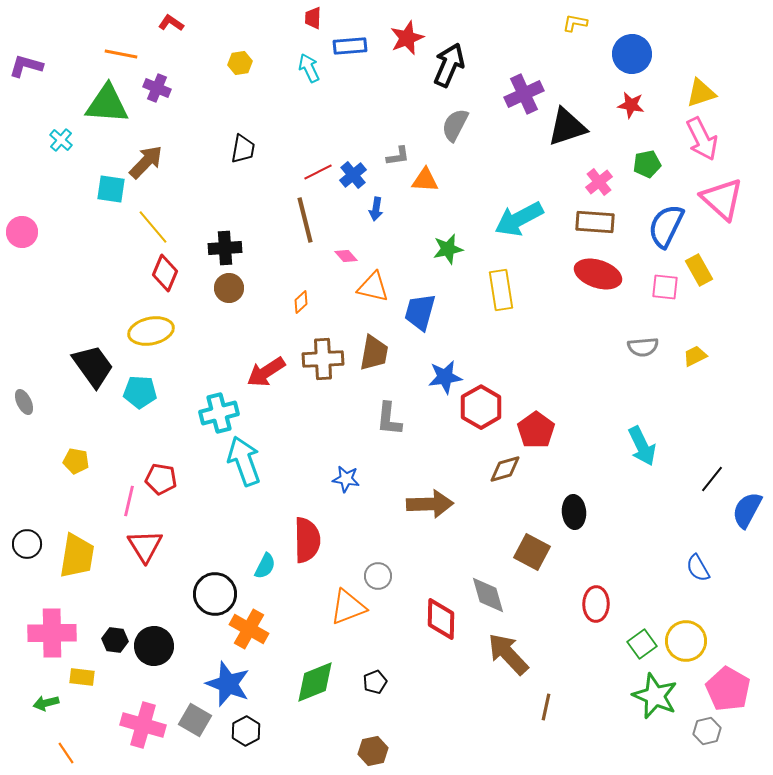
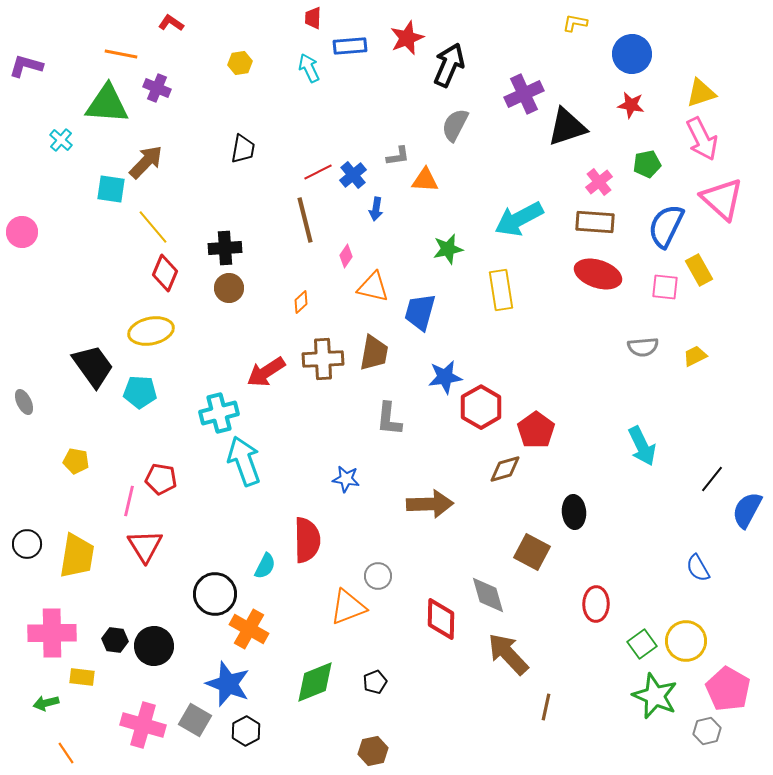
pink diamond at (346, 256): rotated 75 degrees clockwise
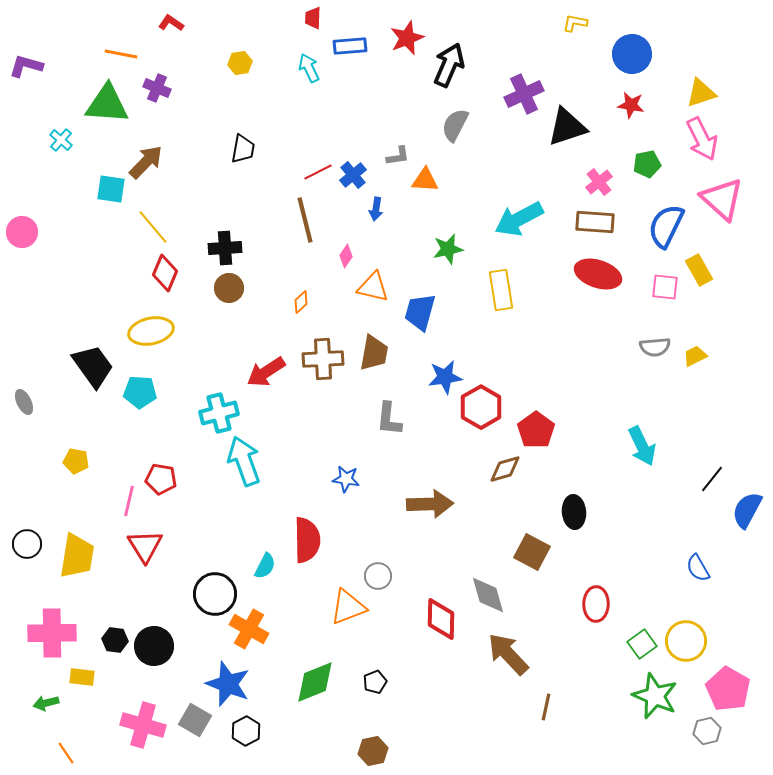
gray semicircle at (643, 347): moved 12 px right
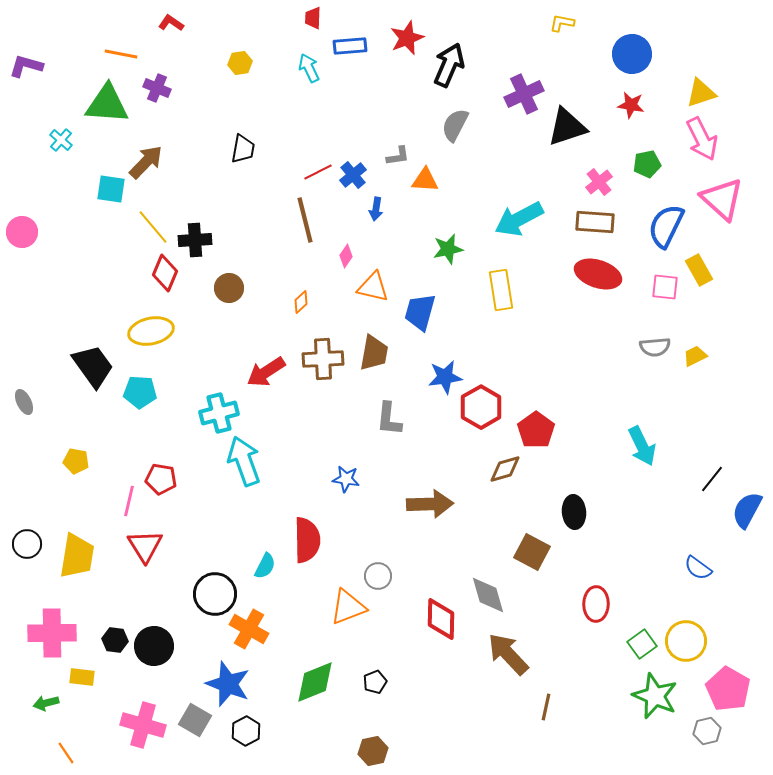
yellow L-shape at (575, 23): moved 13 px left
black cross at (225, 248): moved 30 px left, 8 px up
blue semicircle at (698, 568): rotated 24 degrees counterclockwise
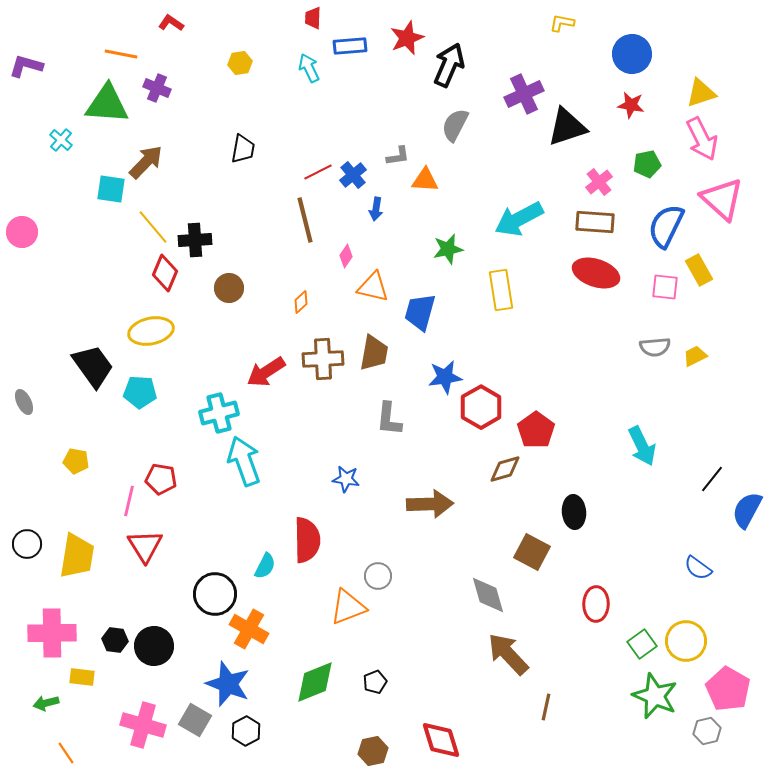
red ellipse at (598, 274): moved 2 px left, 1 px up
red diamond at (441, 619): moved 121 px down; rotated 18 degrees counterclockwise
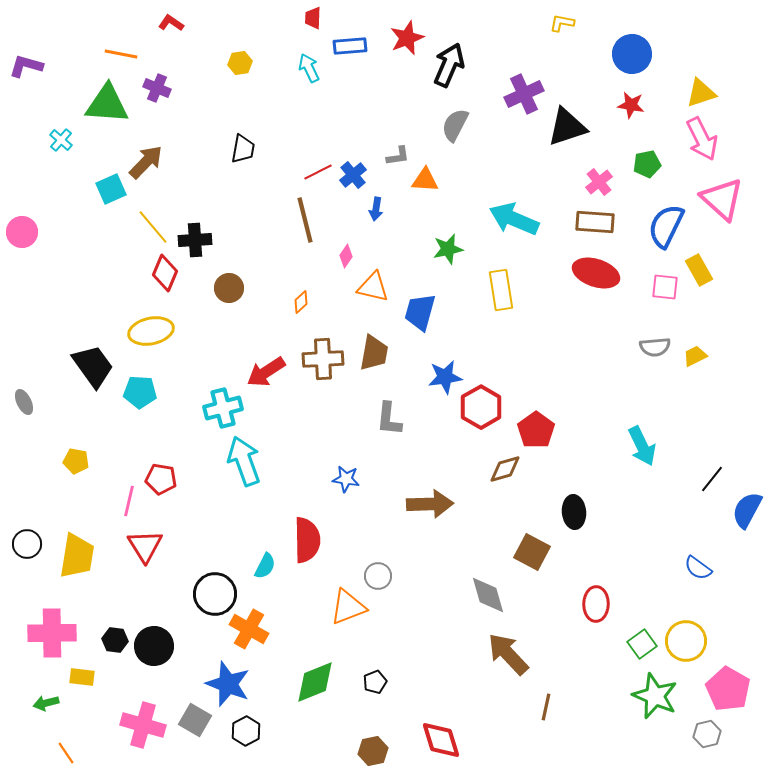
cyan square at (111, 189): rotated 32 degrees counterclockwise
cyan arrow at (519, 219): moved 5 px left; rotated 51 degrees clockwise
cyan cross at (219, 413): moved 4 px right, 5 px up
gray hexagon at (707, 731): moved 3 px down
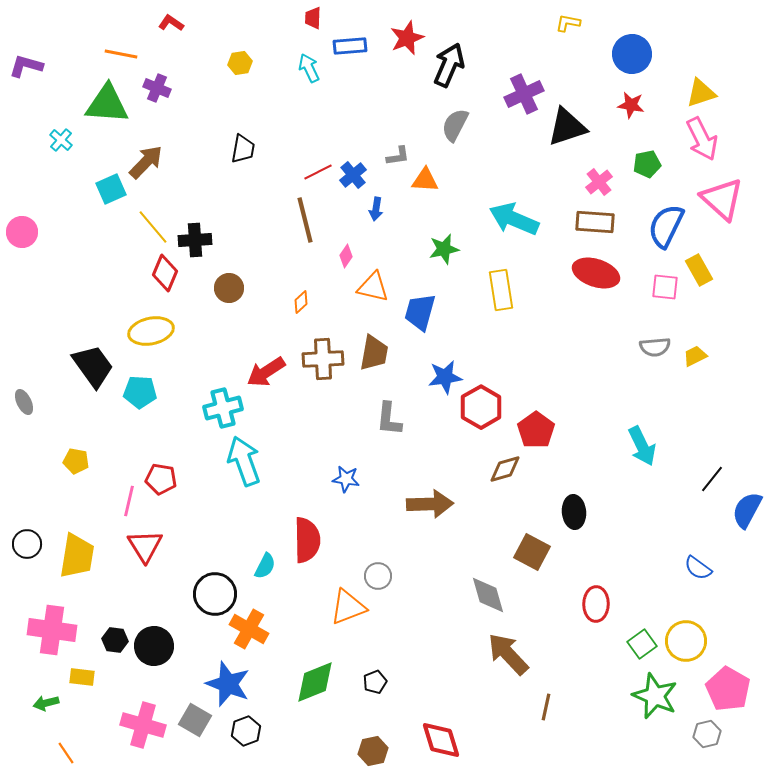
yellow L-shape at (562, 23): moved 6 px right
green star at (448, 249): moved 4 px left
pink cross at (52, 633): moved 3 px up; rotated 9 degrees clockwise
black hexagon at (246, 731): rotated 8 degrees clockwise
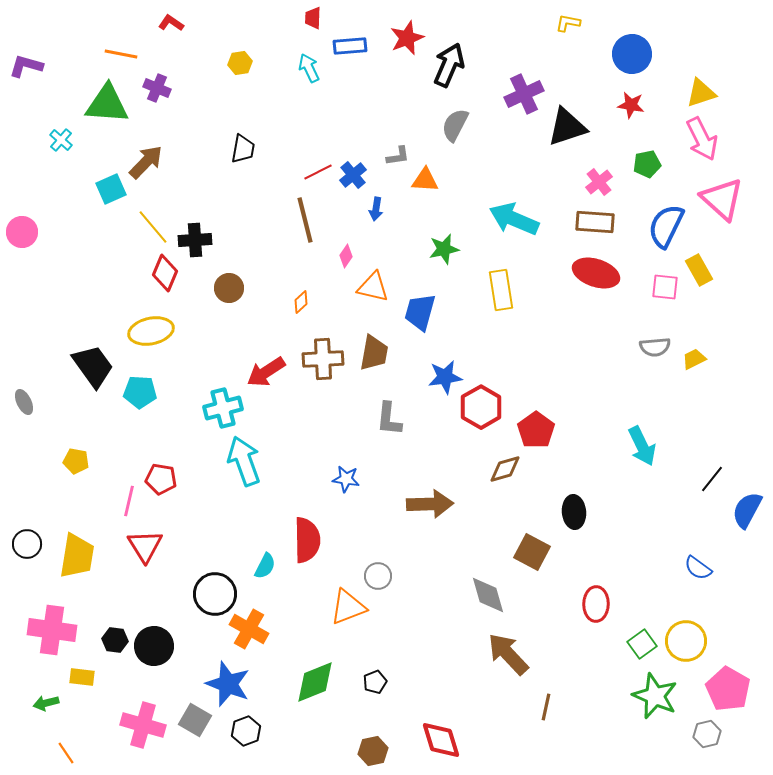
yellow trapezoid at (695, 356): moved 1 px left, 3 px down
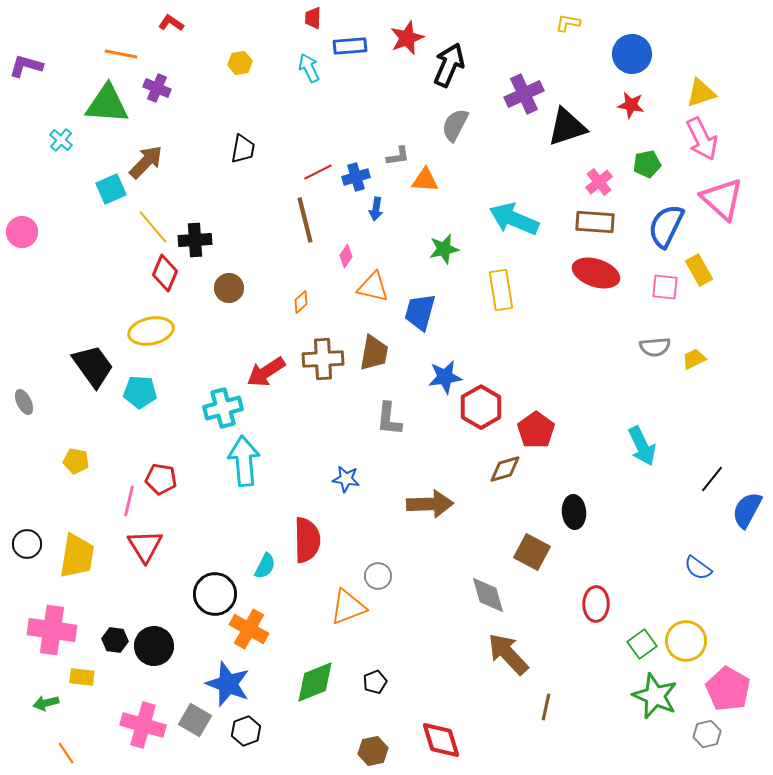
blue cross at (353, 175): moved 3 px right, 2 px down; rotated 24 degrees clockwise
cyan arrow at (244, 461): rotated 15 degrees clockwise
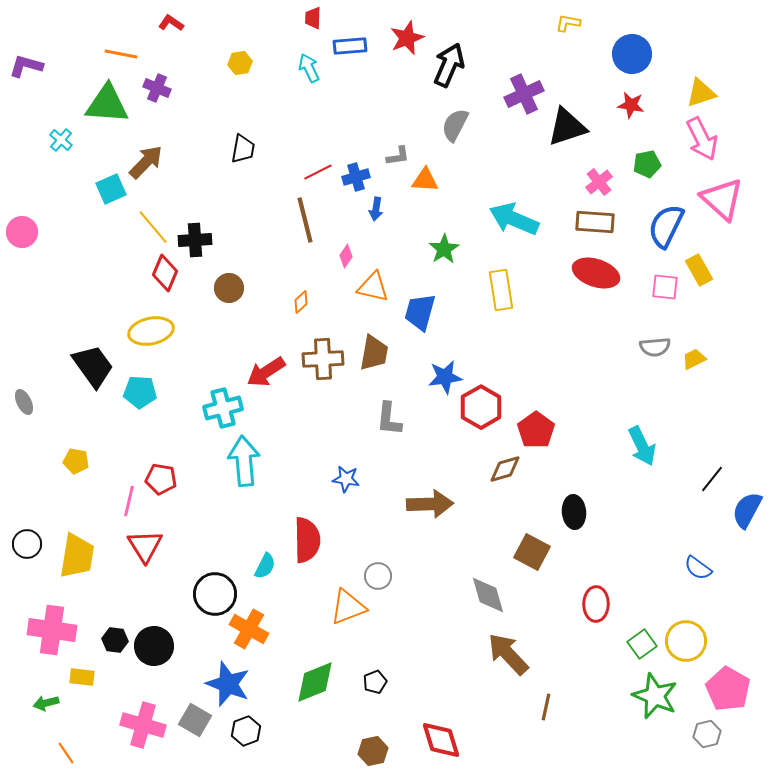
green star at (444, 249): rotated 20 degrees counterclockwise
